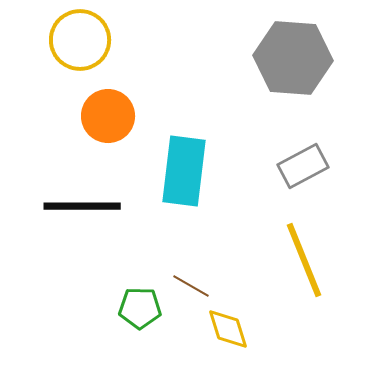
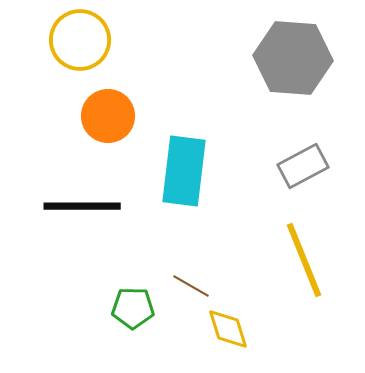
green pentagon: moved 7 px left
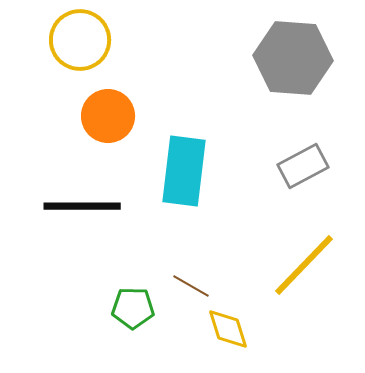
yellow line: moved 5 px down; rotated 66 degrees clockwise
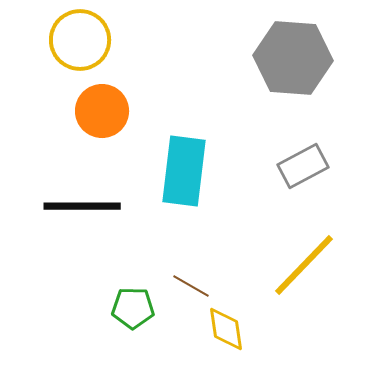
orange circle: moved 6 px left, 5 px up
yellow diamond: moved 2 px left; rotated 9 degrees clockwise
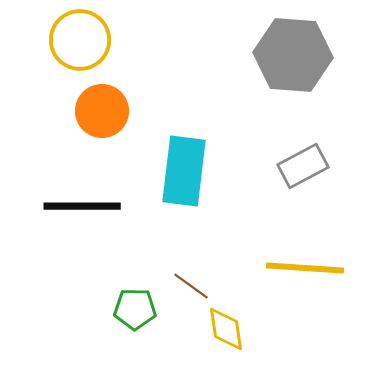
gray hexagon: moved 3 px up
yellow line: moved 1 px right, 3 px down; rotated 50 degrees clockwise
brown line: rotated 6 degrees clockwise
green pentagon: moved 2 px right, 1 px down
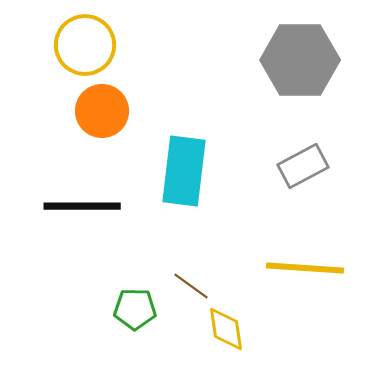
yellow circle: moved 5 px right, 5 px down
gray hexagon: moved 7 px right, 5 px down; rotated 4 degrees counterclockwise
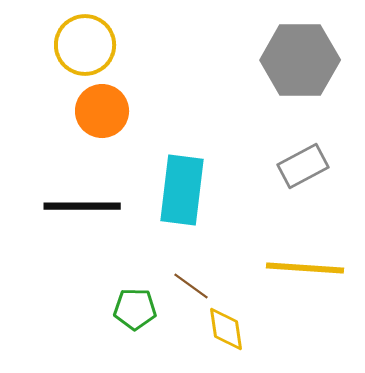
cyan rectangle: moved 2 px left, 19 px down
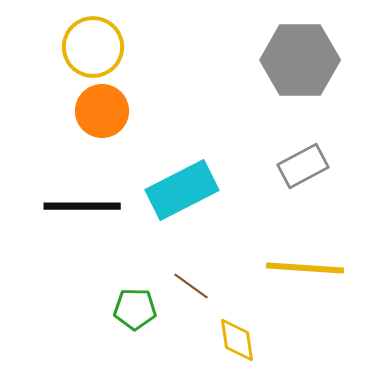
yellow circle: moved 8 px right, 2 px down
cyan rectangle: rotated 56 degrees clockwise
yellow diamond: moved 11 px right, 11 px down
